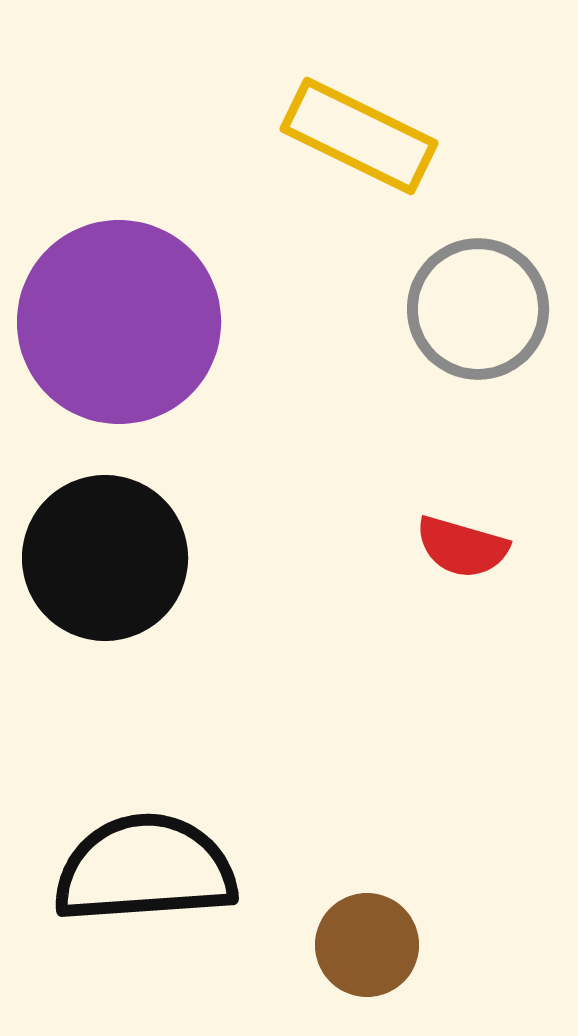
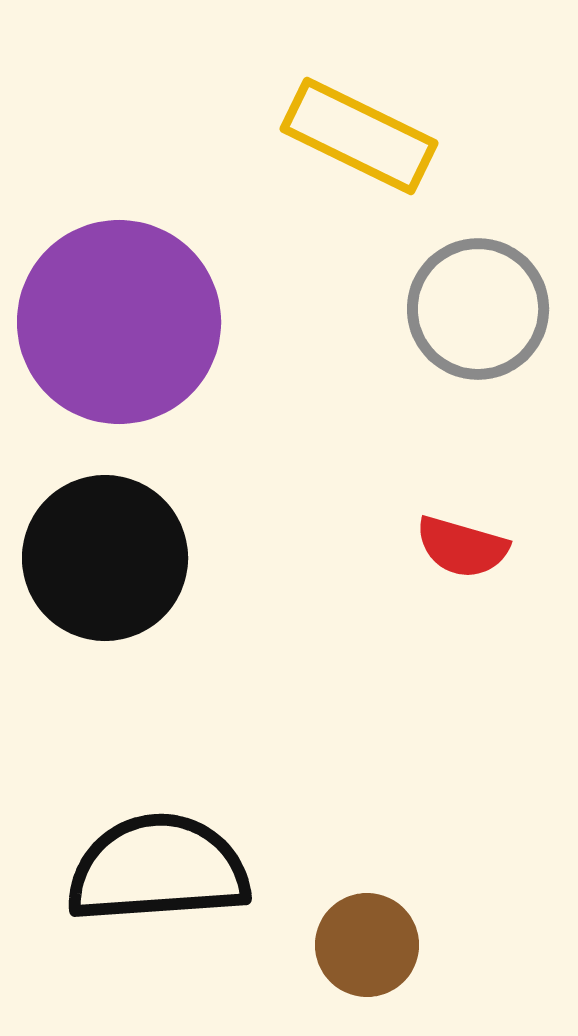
black semicircle: moved 13 px right
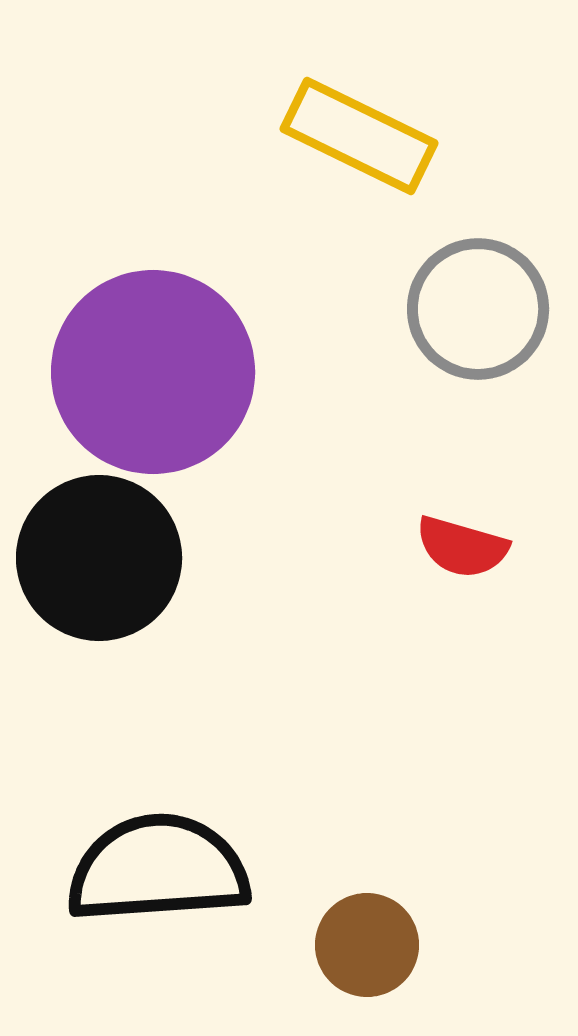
purple circle: moved 34 px right, 50 px down
black circle: moved 6 px left
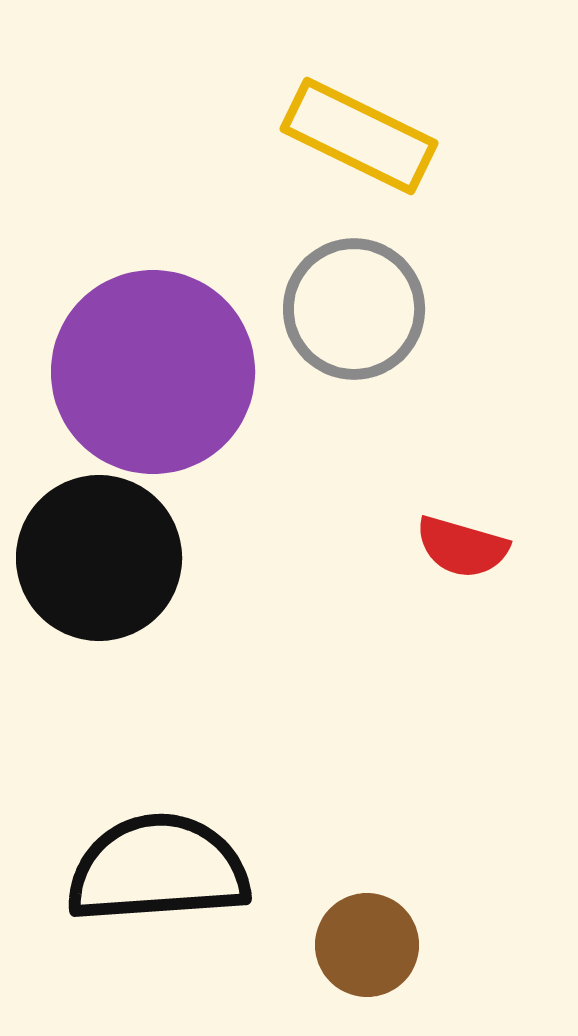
gray circle: moved 124 px left
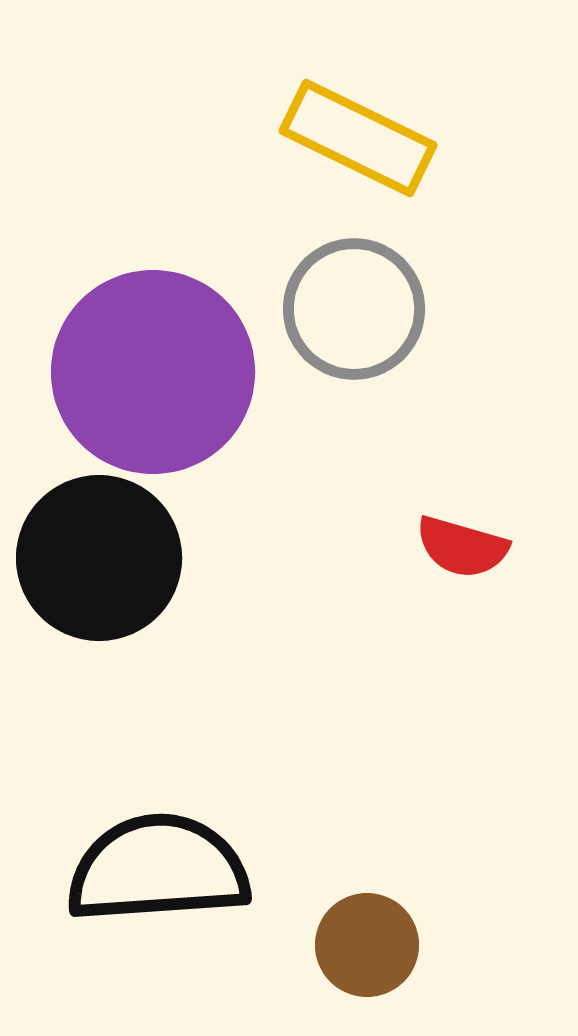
yellow rectangle: moved 1 px left, 2 px down
